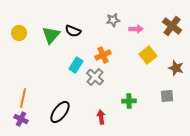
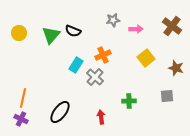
yellow square: moved 2 px left, 3 px down
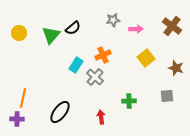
black semicircle: moved 3 px up; rotated 63 degrees counterclockwise
purple cross: moved 4 px left; rotated 24 degrees counterclockwise
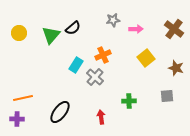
brown cross: moved 2 px right, 3 px down
orange line: rotated 66 degrees clockwise
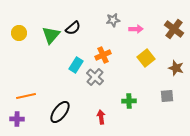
orange line: moved 3 px right, 2 px up
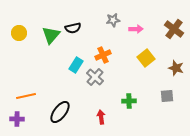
black semicircle: rotated 28 degrees clockwise
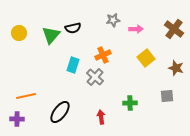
cyan rectangle: moved 3 px left; rotated 14 degrees counterclockwise
green cross: moved 1 px right, 2 px down
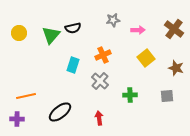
pink arrow: moved 2 px right, 1 px down
gray cross: moved 5 px right, 4 px down
green cross: moved 8 px up
black ellipse: rotated 15 degrees clockwise
red arrow: moved 2 px left, 1 px down
